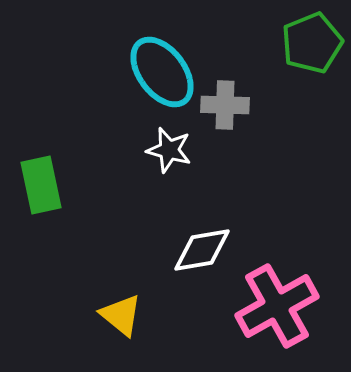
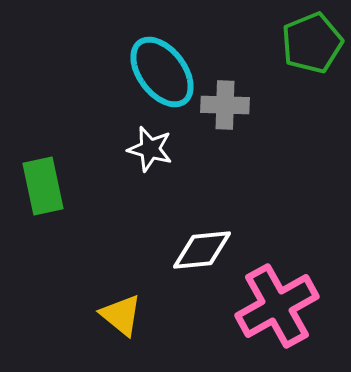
white star: moved 19 px left, 1 px up
green rectangle: moved 2 px right, 1 px down
white diamond: rotated 4 degrees clockwise
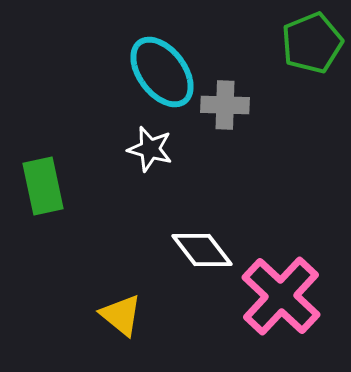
white diamond: rotated 58 degrees clockwise
pink cross: moved 4 px right, 10 px up; rotated 18 degrees counterclockwise
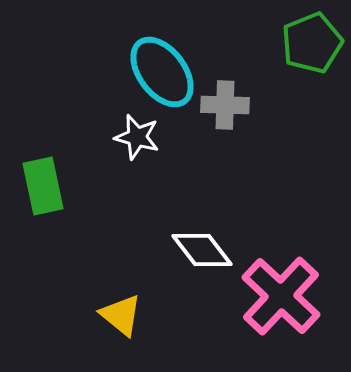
white star: moved 13 px left, 12 px up
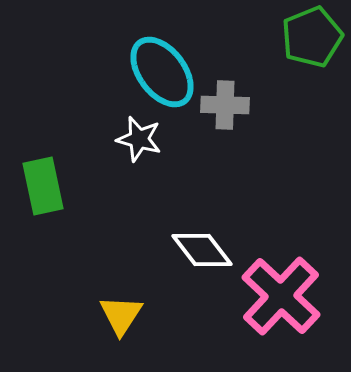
green pentagon: moved 6 px up
white star: moved 2 px right, 2 px down
yellow triangle: rotated 24 degrees clockwise
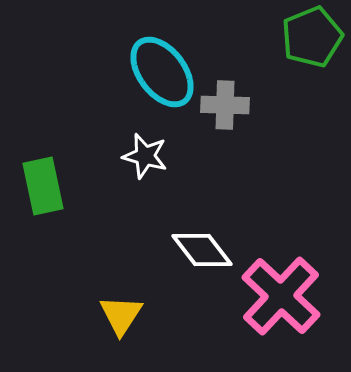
white star: moved 6 px right, 17 px down
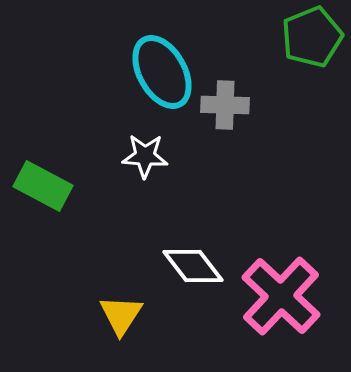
cyan ellipse: rotated 8 degrees clockwise
white star: rotated 12 degrees counterclockwise
green rectangle: rotated 50 degrees counterclockwise
white diamond: moved 9 px left, 16 px down
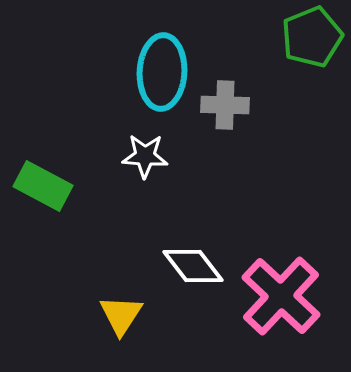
cyan ellipse: rotated 32 degrees clockwise
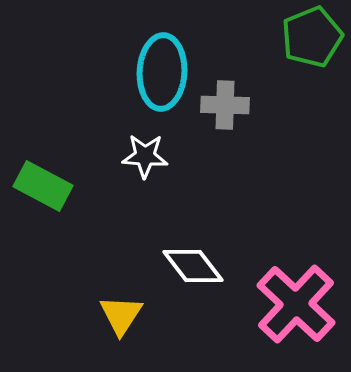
pink cross: moved 15 px right, 8 px down
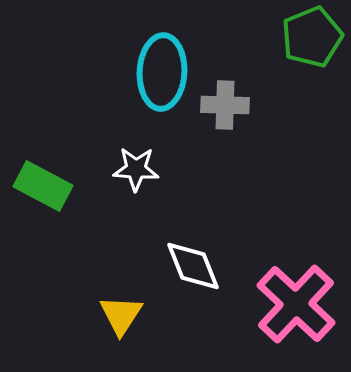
white star: moved 9 px left, 13 px down
white diamond: rotated 16 degrees clockwise
